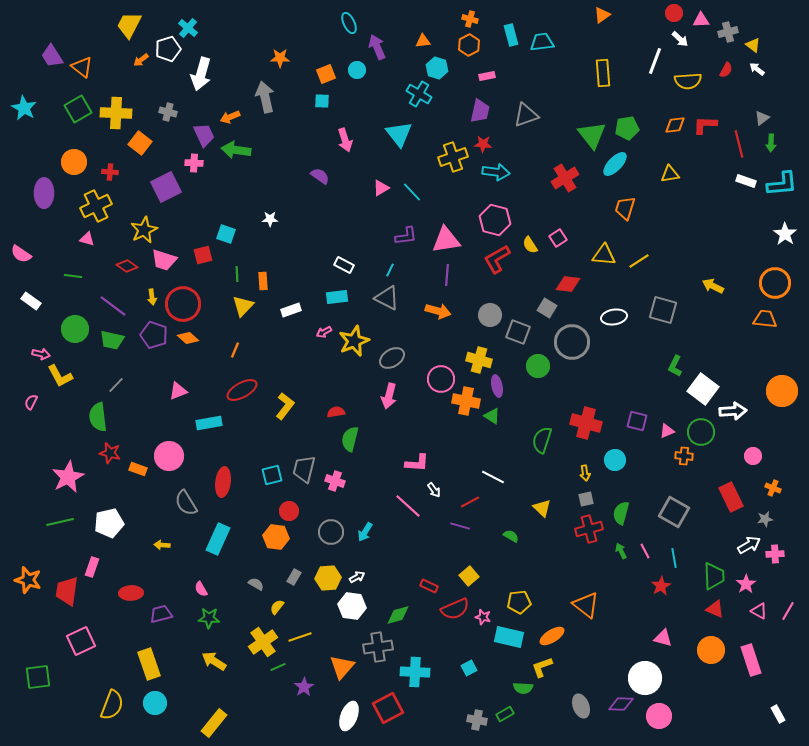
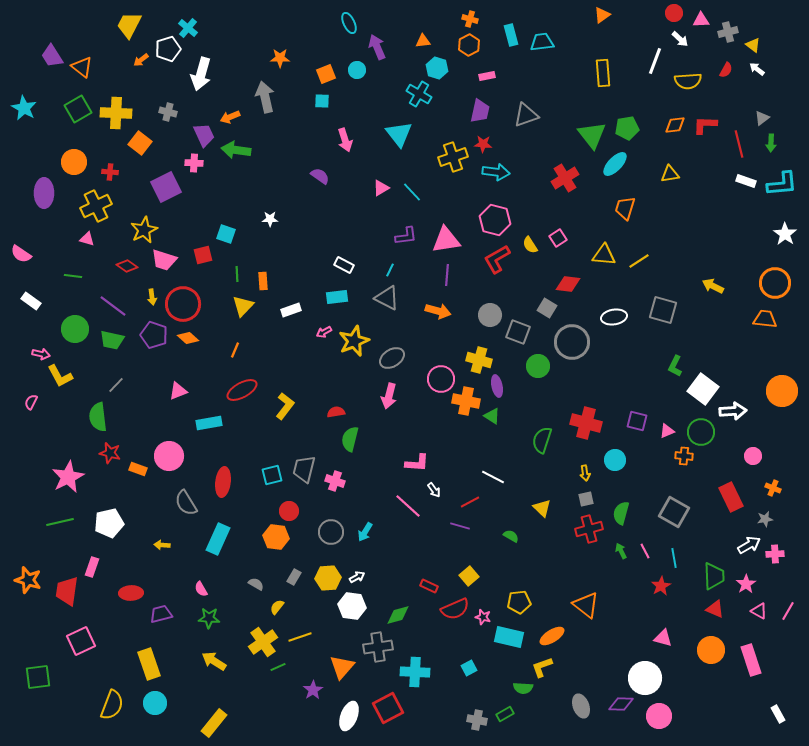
purple star at (304, 687): moved 9 px right, 3 px down
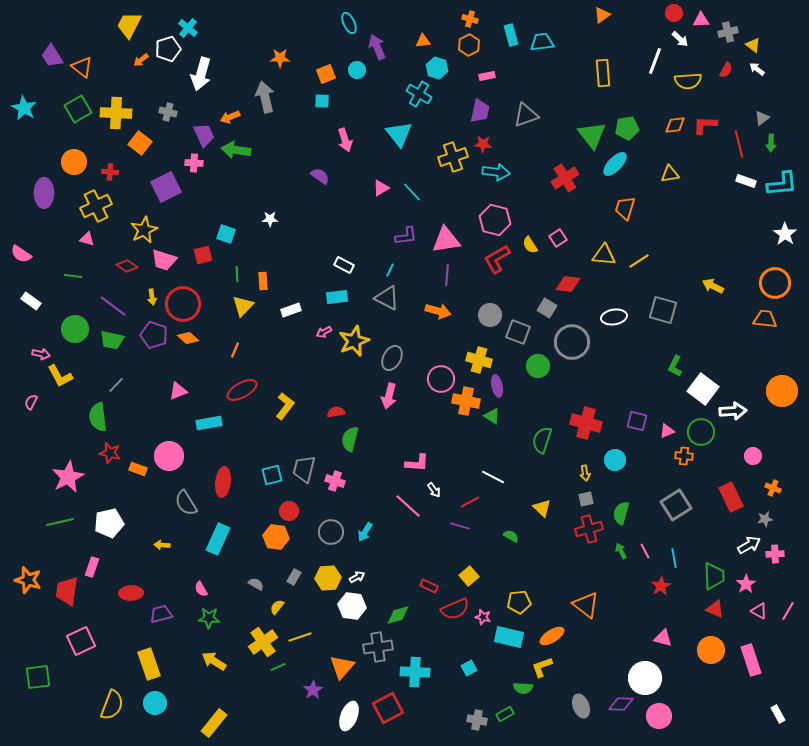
gray ellipse at (392, 358): rotated 30 degrees counterclockwise
gray square at (674, 512): moved 2 px right, 7 px up; rotated 28 degrees clockwise
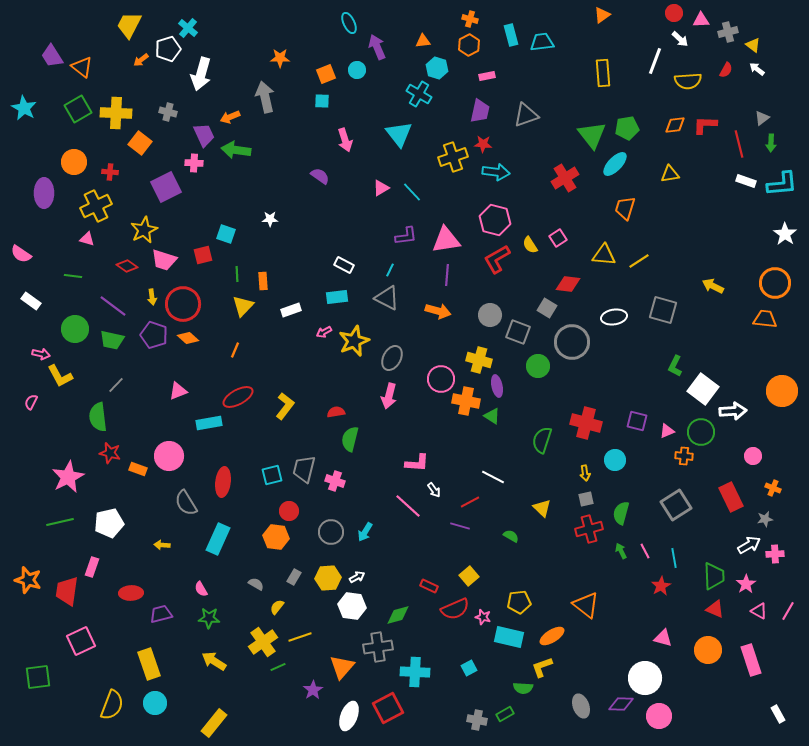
red ellipse at (242, 390): moved 4 px left, 7 px down
orange circle at (711, 650): moved 3 px left
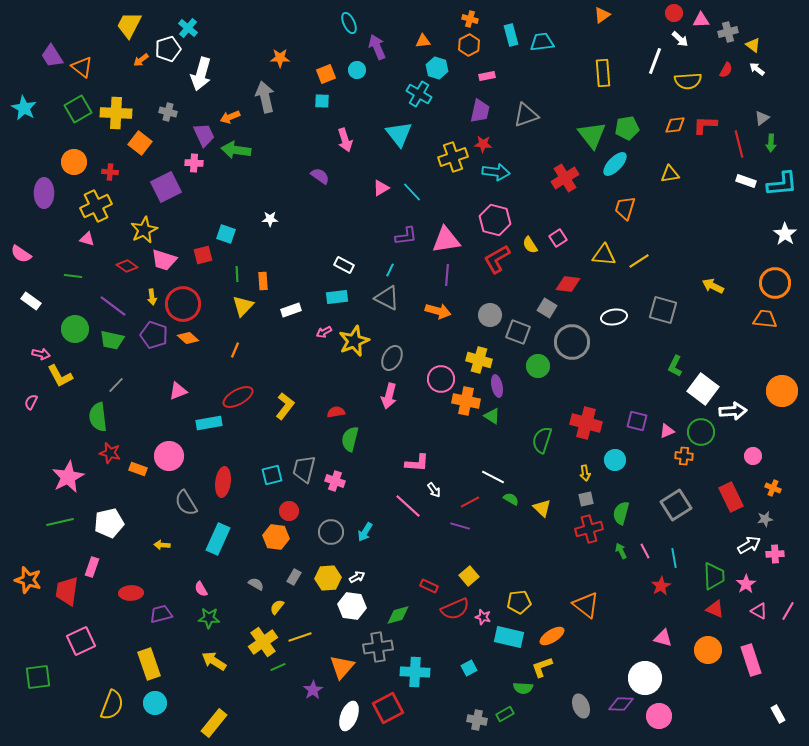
green semicircle at (511, 536): moved 37 px up
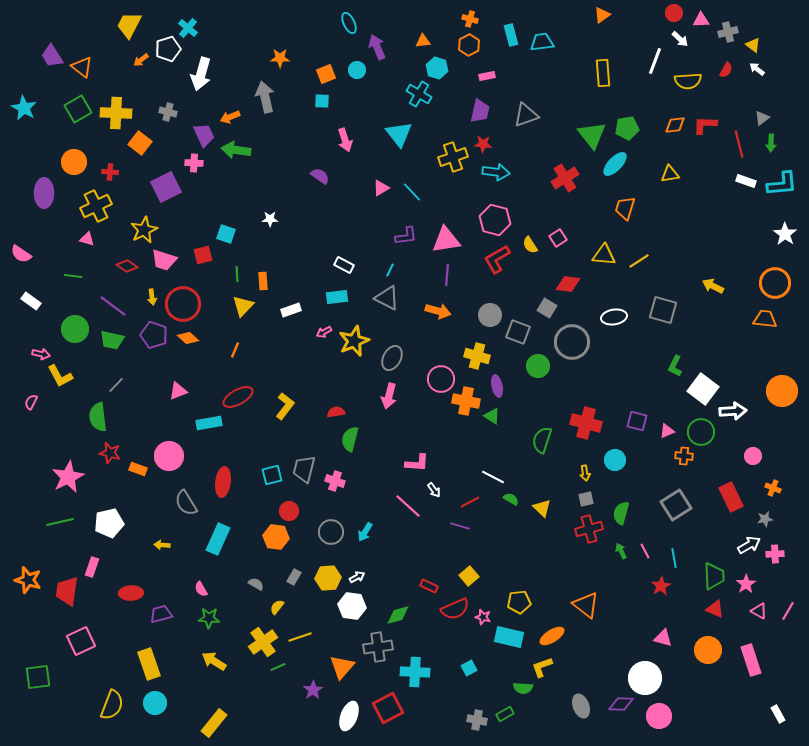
yellow cross at (479, 360): moved 2 px left, 4 px up
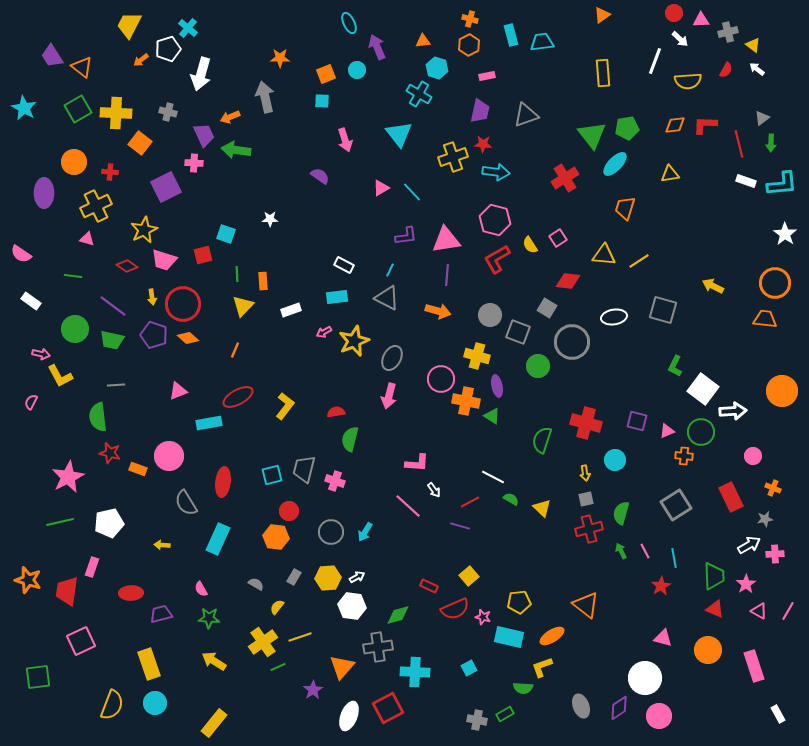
red diamond at (568, 284): moved 3 px up
gray line at (116, 385): rotated 42 degrees clockwise
pink rectangle at (751, 660): moved 3 px right, 6 px down
purple diamond at (621, 704): moved 2 px left, 4 px down; rotated 35 degrees counterclockwise
